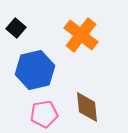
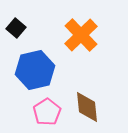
orange cross: rotated 8 degrees clockwise
pink pentagon: moved 3 px right, 2 px up; rotated 24 degrees counterclockwise
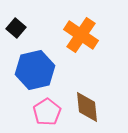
orange cross: rotated 12 degrees counterclockwise
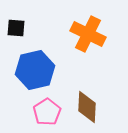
black square: rotated 36 degrees counterclockwise
orange cross: moved 7 px right, 1 px up; rotated 8 degrees counterclockwise
brown diamond: rotated 8 degrees clockwise
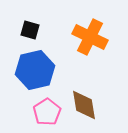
black square: moved 14 px right, 2 px down; rotated 12 degrees clockwise
orange cross: moved 2 px right, 3 px down
brown diamond: moved 3 px left, 2 px up; rotated 12 degrees counterclockwise
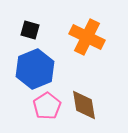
orange cross: moved 3 px left
blue hexagon: moved 1 px up; rotated 9 degrees counterclockwise
pink pentagon: moved 6 px up
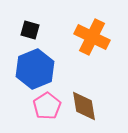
orange cross: moved 5 px right
brown diamond: moved 1 px down
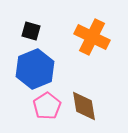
black square: moved 1 px right, 1 px down
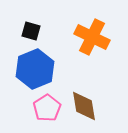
pink pentagon: moved 2 px down
